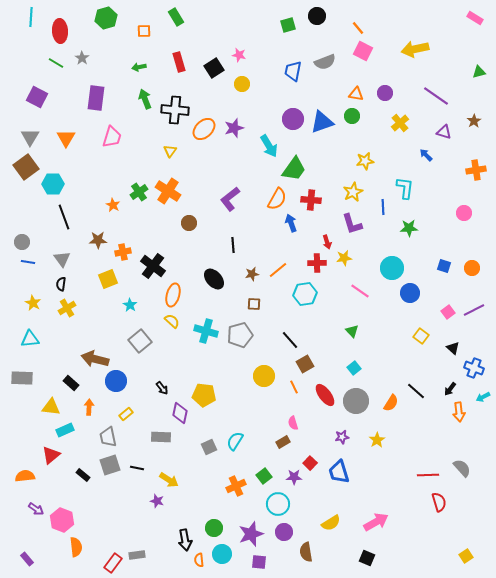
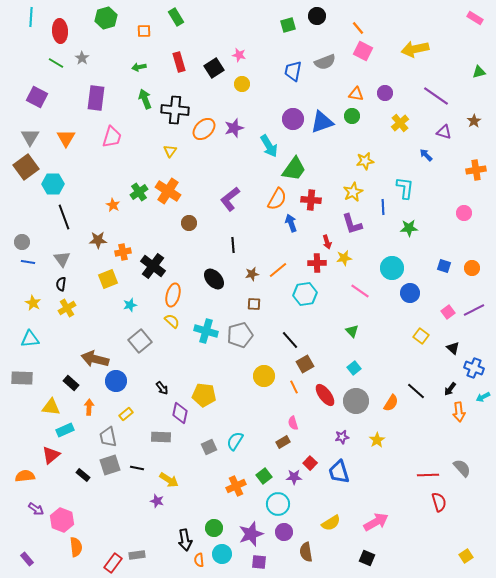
cyan star at (130, 305): rotated 24 degrees clockwise
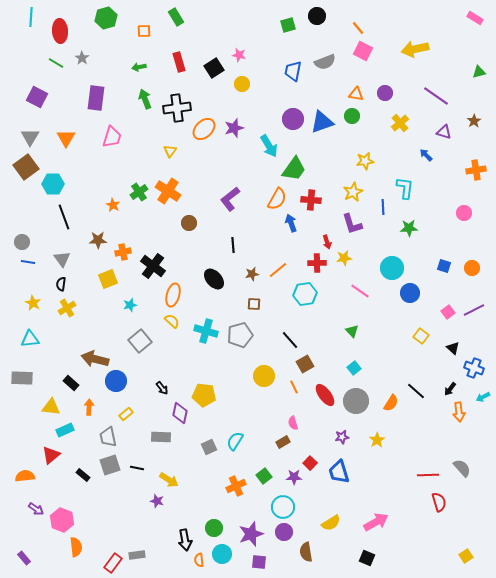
black cross at (175, 110): moved 2 px right, 2 px up; rotated 12 degrees counterclockwise
cyan circle at (278, 504): moved 5 px right, 3 px down
purple rectangle at (27, 559): moved 3 px left, 1 px up
